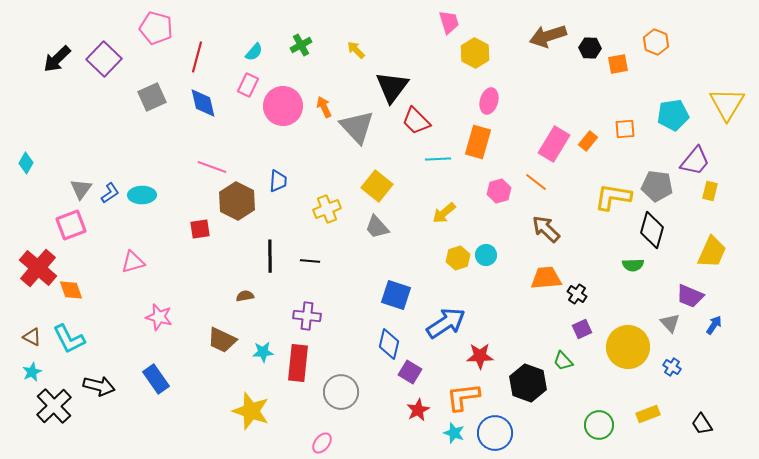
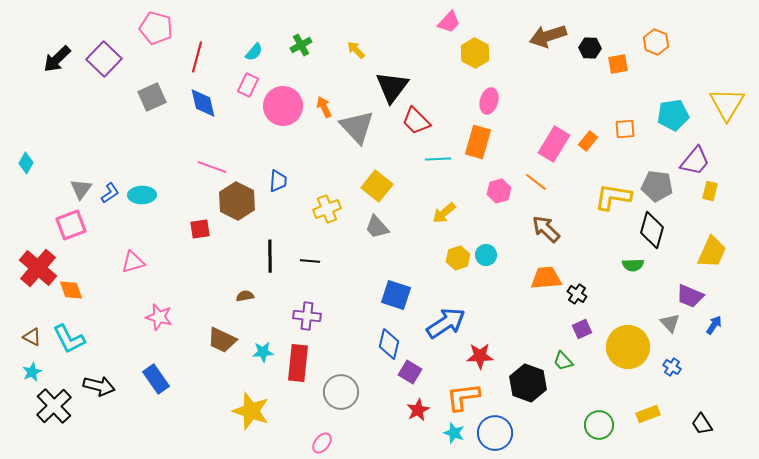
pink trapezoid at (449, 22): rotated 60 degrees clockwise
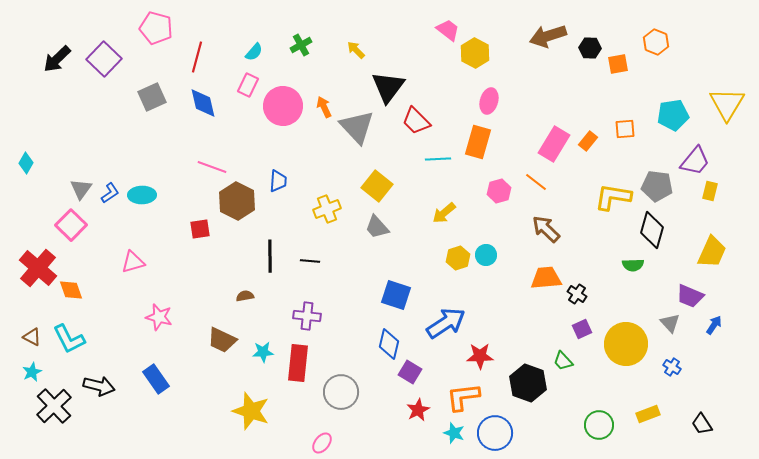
pink trapezoid at (449, 22): moved 1 px left, 8 px down; rotated 95 degrees counterclockwise
black triangle at (392, 87): moved 4 px left
pink square at (71, 225): rotated 24 degrees counterclockwise
yellow circle at (628, 347): moved 2 px left, 3 px up
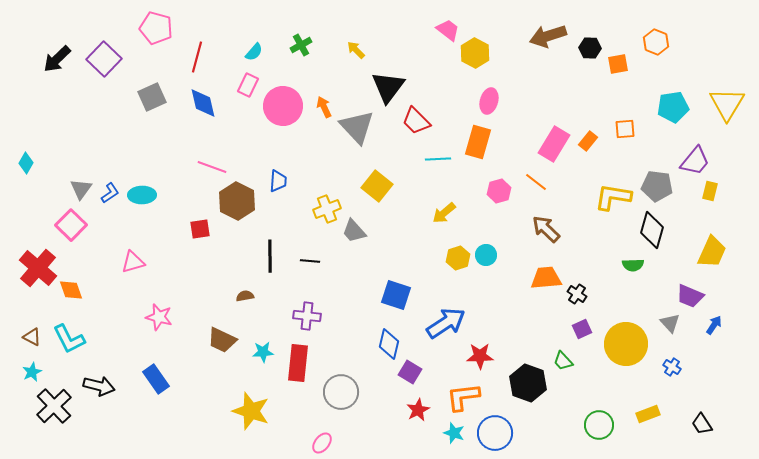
cyan pentagon at (673, 115): moved 8 px up
gray trapezoid at (377, 227): moved 23 px left, 4 px down
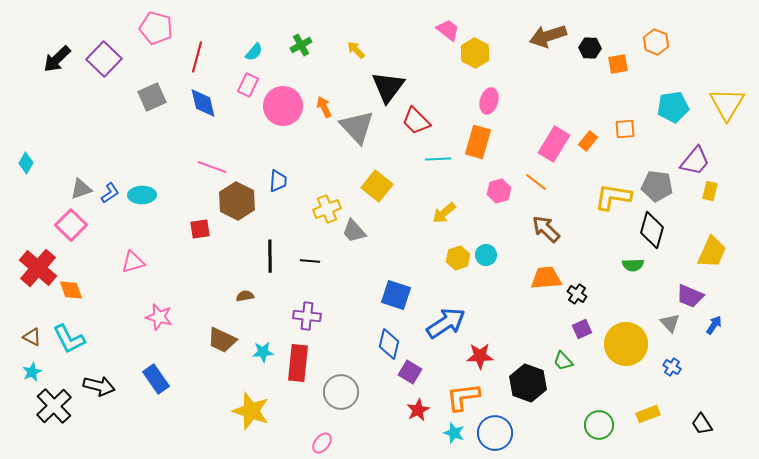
gray triangle at (81, 189): rotated 35 degrees clockwise
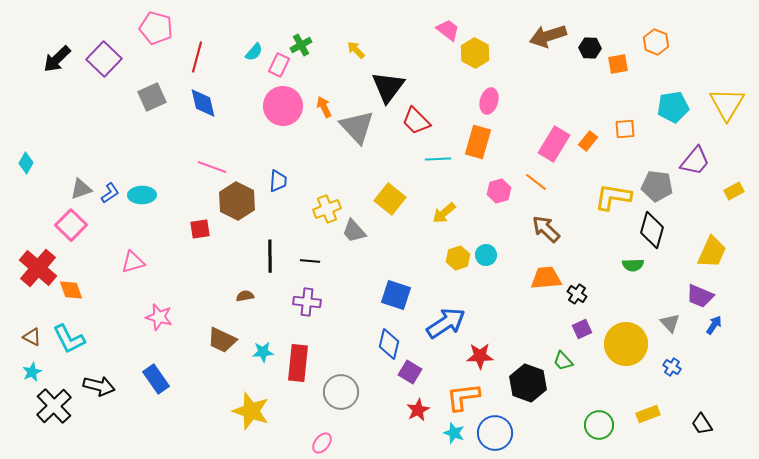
pink rectangle at (248, 85): moved 31 px right, 20 px up
yellow square at (377, 186): moved 13 px right, 13 px down
yellow rectangle at (710, 191): moved 24 px right; rotated 48 degrees clockwise
purple trapezoid at (690, 296): moved 10 px right
purple cross at (307, 316): moved 14 px up
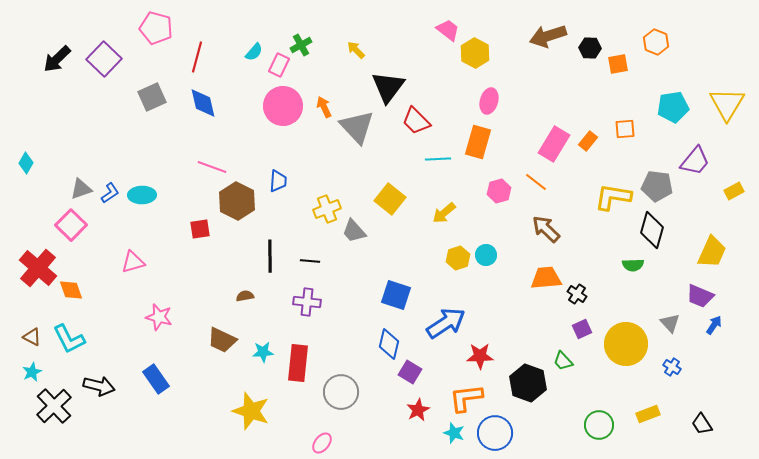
orange L-shape at (463, 397): moved 3 px right, 1 px down
